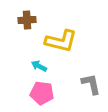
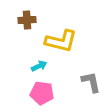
cyan arrow: rotated 126 degrees clockwise
gray L-shape: moved 2 px up
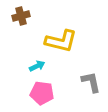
brown cross: moved 6 px left, 4 px up; rotated 12 degrees counterclockwise
cyan arrow: moved 2 px left
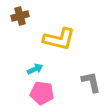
brown cross: moved 1 px left
yellow L-shape: moved 2 px left, 2 px up
cyan arrow: moved 2 px left, 3 px down
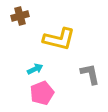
gray L-shape: moved 1 px left, 8 px up
pink pentagon: rotated 30 degrees counterclockwise
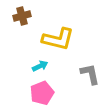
brown cross: moved 2 px right
yellow L-shape: moved 1 px left
cyan arrow: moved 5 px right, 3 px up
